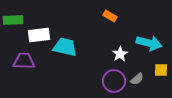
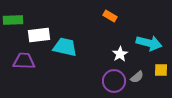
gray semicircle: moved 2 px up
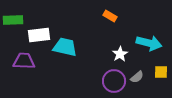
yellow square: moved 2 px down
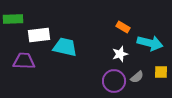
orange rectangle: moved 13 px right, 11 px down
green rectangle: moved 1 px up
cyan arrow: moved 1 px right
white star: rotated 14 degrees clockwise
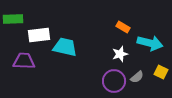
yellow square: rotated 24 degrees clockwise
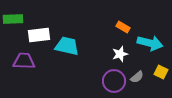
cyan trapezoid: moved 2 px right, 1 px up
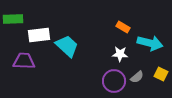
cyan trapezoid: rotated 30 degrees clockwise
white star: rotated 21 degrees clockwise
yellow square: moved 2 px down
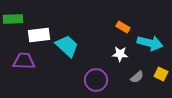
purple circle: moved 18 px left, 1 px up
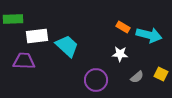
white rectangle: moved 2 px left, 1 px down
cyan arrow: moved 1 px left, 8 px up
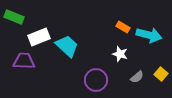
green rectangle: moved 1 px right, 2 px up; rotated 24 degrees clockwise
white rectangle: moved 2 px right, 1 px down; rotated 15 degrees counterclockwise
white star: rotated 14 degrees clockwise
yellow square: rotated 16 degrees clockwise
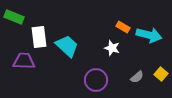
white rectangle: rotated 75 degrees counterclockwise
white star: moved 8 px left, 6 px up
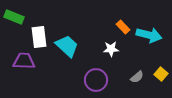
orange rectangle: rotated 16 degrees clockwise
white star: moved 1 px left, 1 px down; rotated 21 degrees counterclockwise
